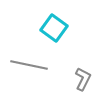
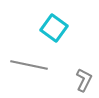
gray L-shape: moved 1 px right, 1 px down
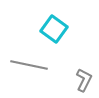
cyan square: moved 1 px down
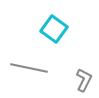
gray line: moved 3 px down
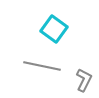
gray line: moved 13 px right, 2 px up
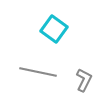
gray line: moved 4 px left, 6 px down
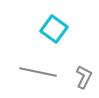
gray L-shape: moved 3 px up
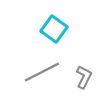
gray line: moved 4 px right; rotated 39 degrees counterclockwise
